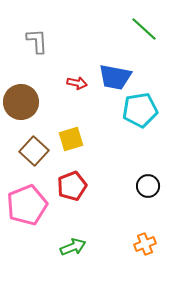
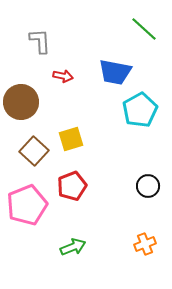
gray L-shape: moved 3 px right
blue trapezoid: moved 5 px up
red arrow: moved 14 px left, 7 px up
cyan pentagon: rotated 20 degrees counterclockwise
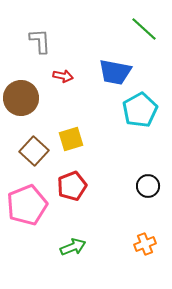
brown circle: moved 4 px up
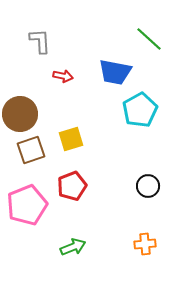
green line: moved 5 px right, 10 px down
brown circle: moved 1 px left, 16 px down
brown square: moved 3 px left, 1 px up; rotated 28 degrees clockwise
orange cross: rotated 15 degrees clockwise
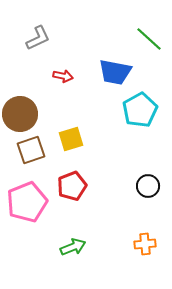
gray L-shape: moved 2 px left, 3 px up; rotated 68 degrees clockwise
pink pentagon: moved 3 px up
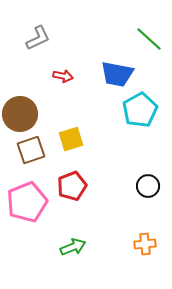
blue trapezoid: moved 2 px right, 2 px down
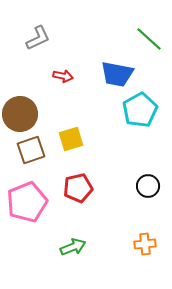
red pentagon: moved 6 px right, 2 px down; rotated 8 degrees clockwise
